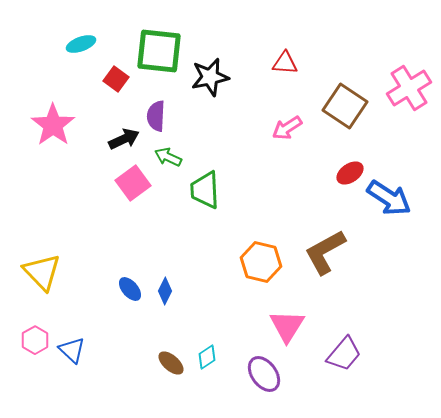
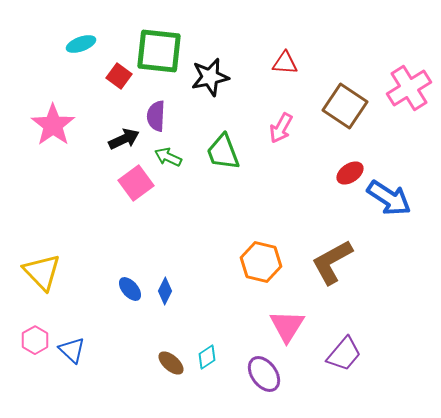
red square: moved 3 px right, 3 px up
pink arrow: moved 6 px left; rotated 28 degrees counterclockwise
pink square: moved 3 px right
green trapezoid: moved 18 px right, 38 px up; rotated 18 degrees counterclockwise
brown L-shape: moved 7 px right, 10 px down
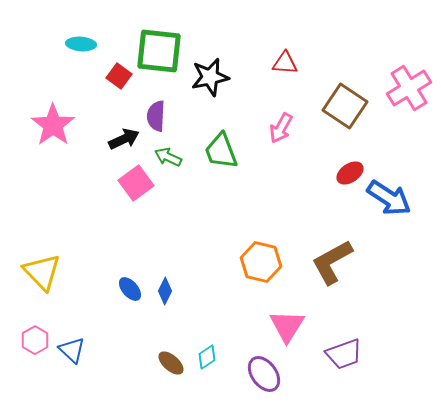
cyan ellipse: rotated 24 degrees clockwise
green trapezoid: moved 2 px left, 1 px up
purple trapezoid: rotated 30 degrees clockwise
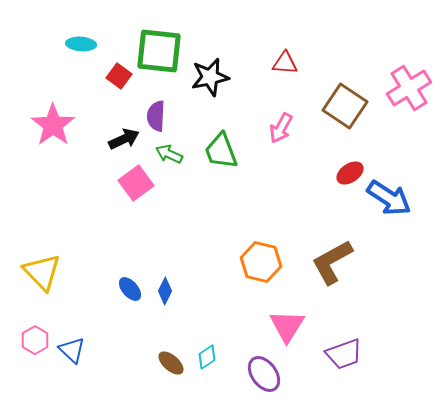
green arrow: moved 1 px right, 3 px up
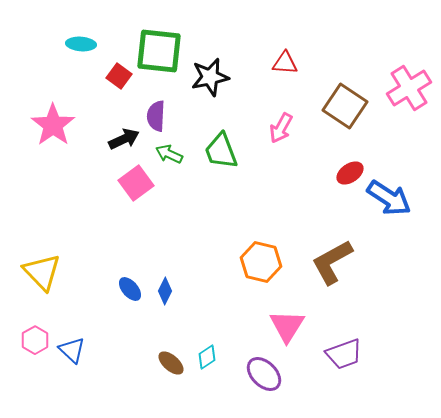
purple ellipse: rotated 9 degrees counterclockwise
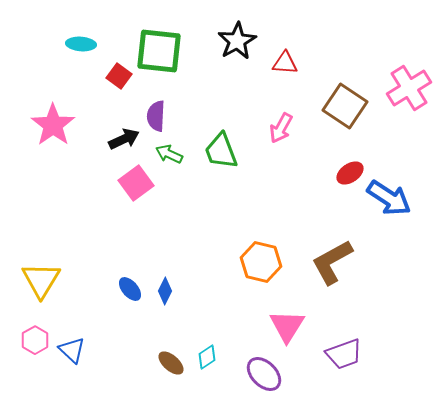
black star: moved 27 px right, 36 px up; rotated 18 degrees counterclockwise
yellow triangle: moved 1 px left, 8 px down; rotated 15 degrees clockwise
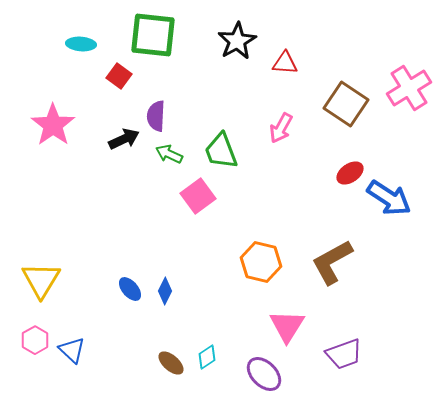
green square: moved 6 px left, 16 px up
brown square: moved 1 px right, 2 px up
pink square: moved 62 px right, 13 px down
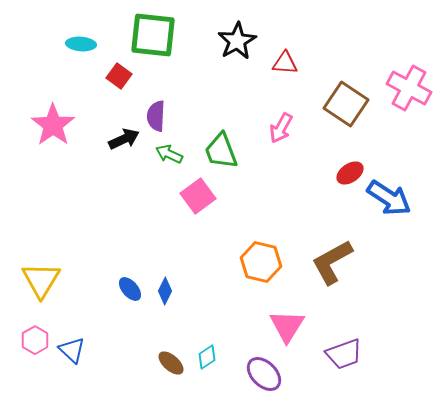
pink cross: rotated 30 degrees counterclockwise
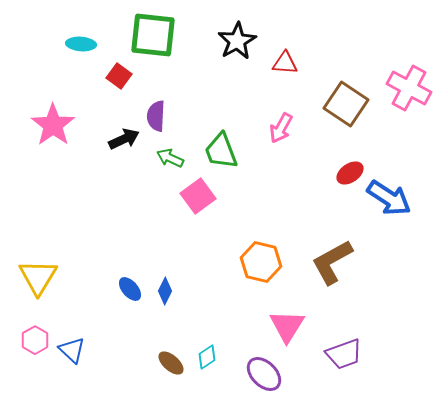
green arrow: moved 1 px right, 4 px down
yellow triangle: moved 3 px left, 3 px up
